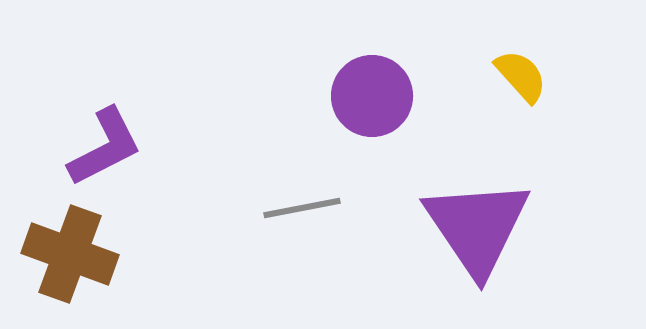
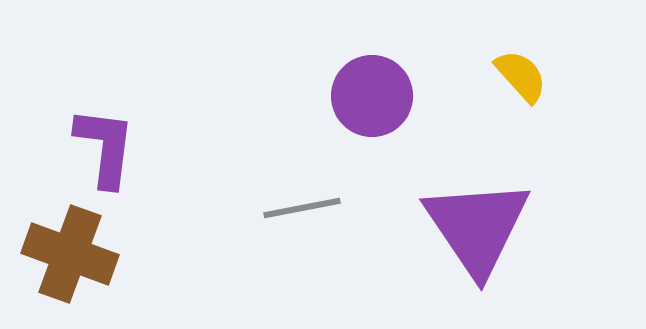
purple L-shape: rotated 56 degrees counterclockwise
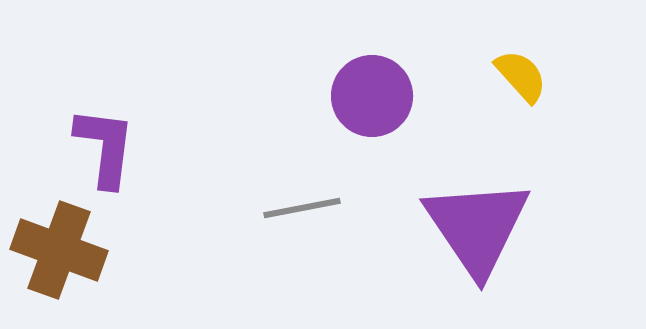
brown cross: moved 11 px left, 4 px up
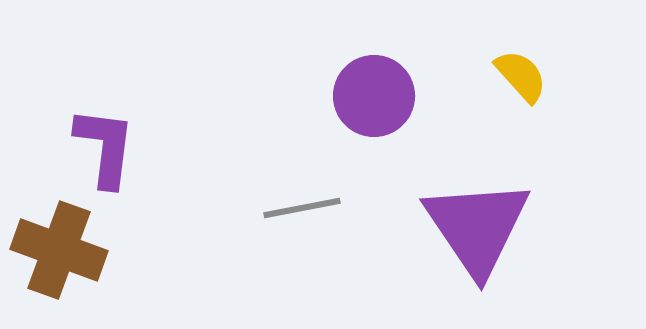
purple circle: moved 2 px right
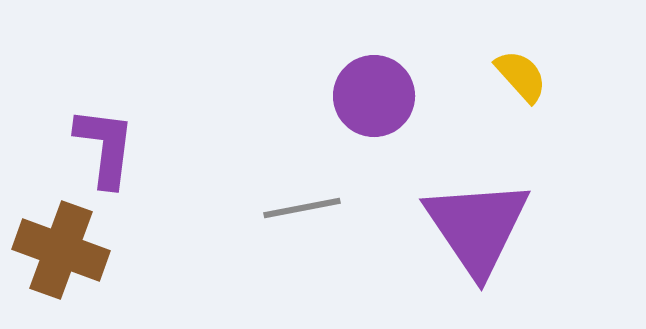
brown cross: moved 2 px right
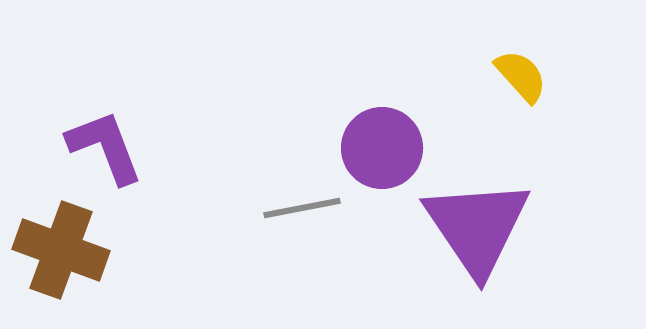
purple circle: moved 8 px right, 52 px down
purple L-shape: rotated 28 degrees counterclockwise
